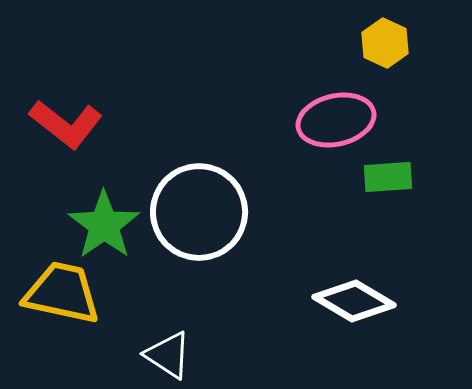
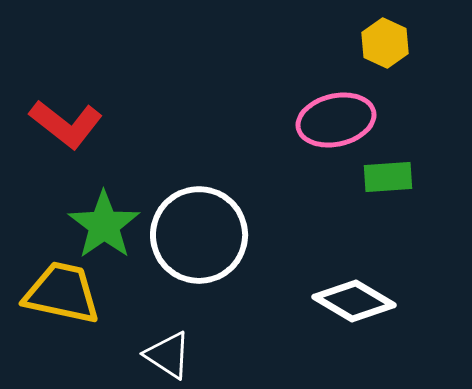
white circle: moved 23 px down
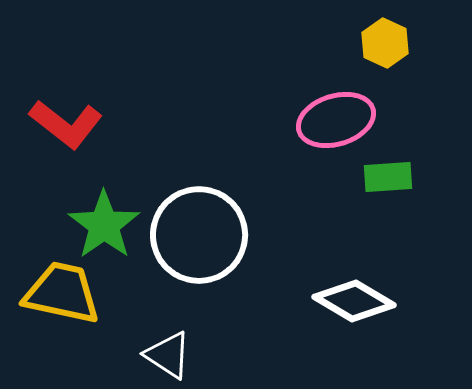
pink ellipse: rotated 4 degrees counterclockwise
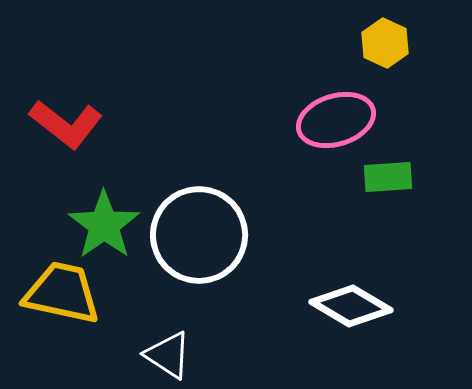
white diamond: moved 3 px left, 5 px down
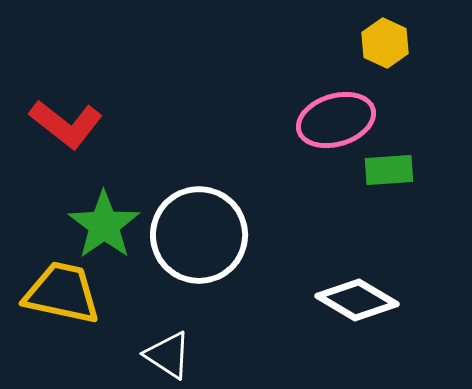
green rectangle: moved 1 px right, 7 px up
white diamond: moved 6 px right, 6 px up
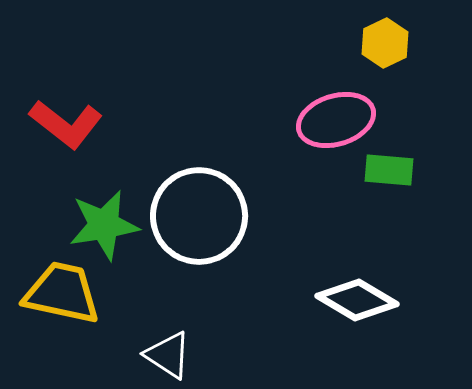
yellow hexagon: rotated 9 degrees clockwise
green rectangle: rotated 9 degrees clockwise
green star: rotated 26 degrees clockwise
white circle: moved 19 px up
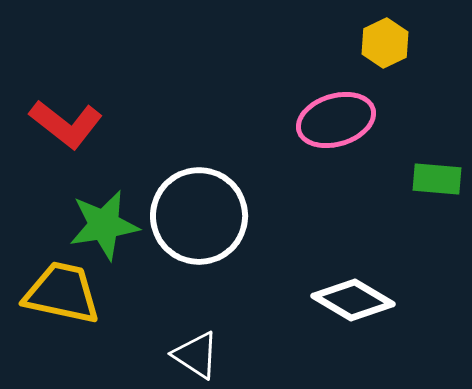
green rectangle: moved 48 px right, 9 px down
white diamond: moved 4 px left
white triangle: moved 28 px right
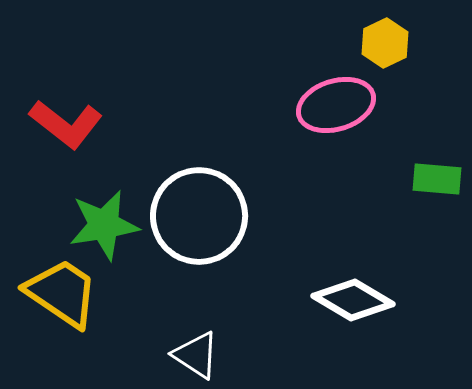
pink ellipse: moved 15 px up
yellow trapezoid: rotated 22 degrees clockwise
